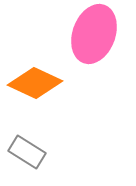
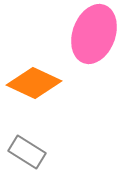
orange diamond: moved 1 px left
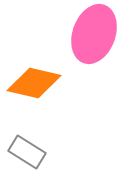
orange diamond: rotated 12 degrees counterclockwise
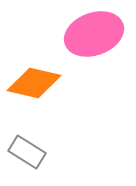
pink ellipse: rotated 50 degrees clockwise
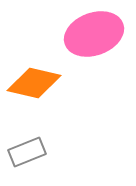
gray rectangle: rotated 54 degrees counterclockwise
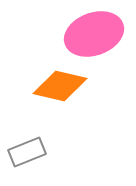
orange diamond: moved 26 px right, 3 px down
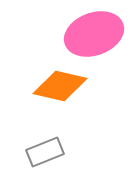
gray rectangle: moved 18 px right
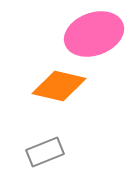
orange diamond: moved 1 px left
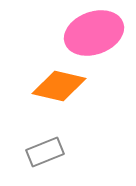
pink ellipse: moved 1 px up
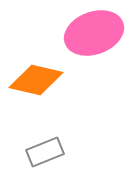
orange diamond: moved 23 px left, 6 px up
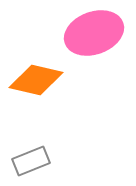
gray rectangle: moved 14 px left, 9 px down
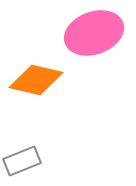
gray rectangle: moved 9 px left
